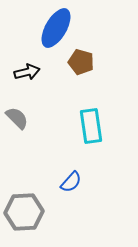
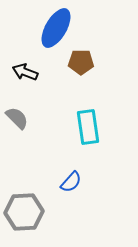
brown pentagon: rotated 15 degrees counterclockwise
black arrow: moved 2 px left; rotated 145 degrees counterclockwise
cyan rectangle: moved 3 px left, 1 px down
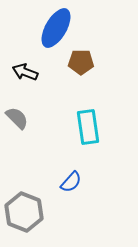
gray hexagon: rotated 24 degrees clockwise
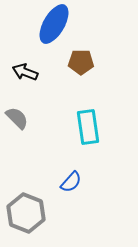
blue ellipse: moved 2 px left, 4 px up
gray hexagon: moved 2 px right, 1 px down
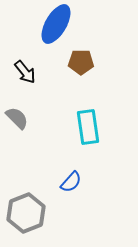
blue ellipse: moved 2 px right
black arrow: rotated 150 degrees counterclockwise
gray hexagon: rotated 18 degrees clockwise
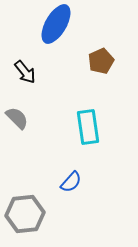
brown pentagon: moved 20 px right, 1 px up; rotated 25 degrees counterclockwise
gray hexagon: moved 1 px left, 1 px down; rotated 15 degrees clockwise
